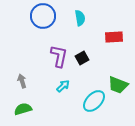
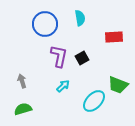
blue circle: moved 2 px right, 8 px down
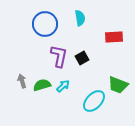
green semicircle: moved 19 px right, 24 px up
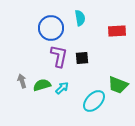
blue circle: moved 6 px right, 4 px down
red rectangle: moved 3 px right, 6 px up
black square: rotated 24 degrees clockwise
cyan arrow: moved 1 px left, 2 px down
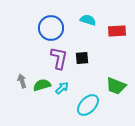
cyan semicircle: moved 8 px right, 2 px down; rotated 63 degrees counterclockwise
purple L-shape: moved 2 px down
green trapezoid: moved 2 px left, 1 px down
cyan ellipse: moved 6 px left, 4 px down
